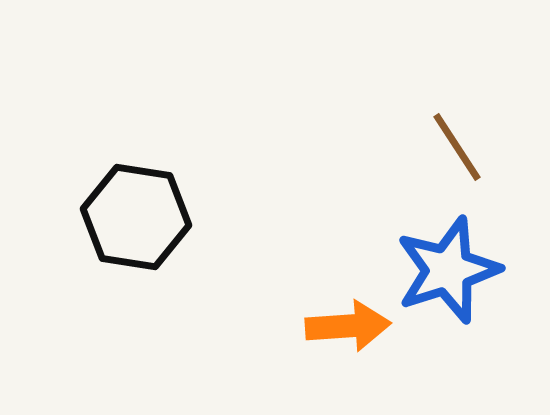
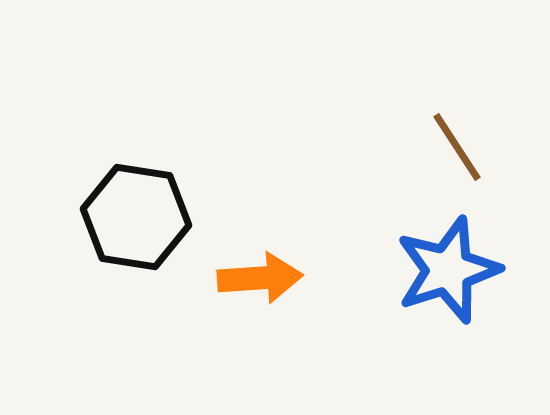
orange arrow: moved 88 px left, 48 px up
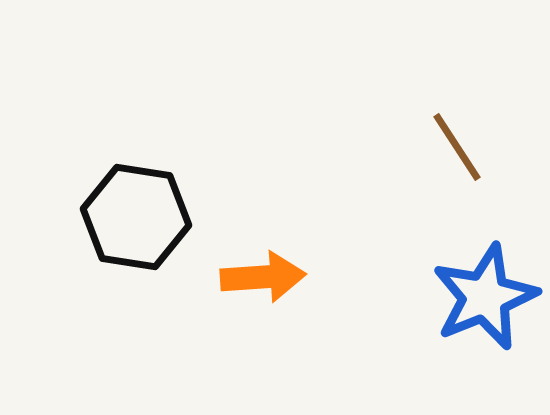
blue star: moved 37 px right, 27 px down; rotated 4 degrees counterclockwise
orange arrow: moved 3 px right, 1 px up
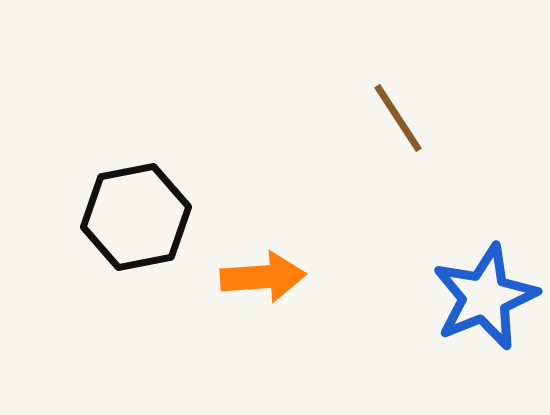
brown line: moved 59 px left, 29 px up
black hexagon: rotated 20 degrees counterclockwise
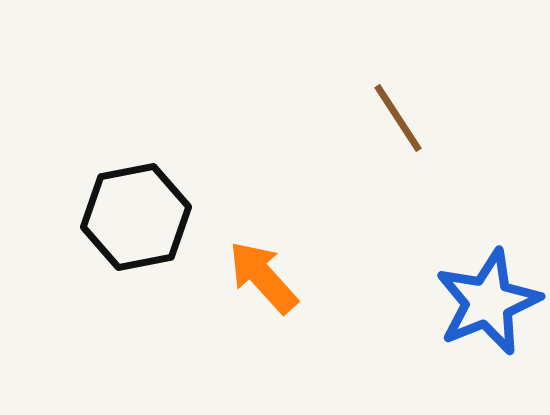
orange arrow: rotated 128 degrees counterclockwise
blue star: moved 3 px right, 5 px down
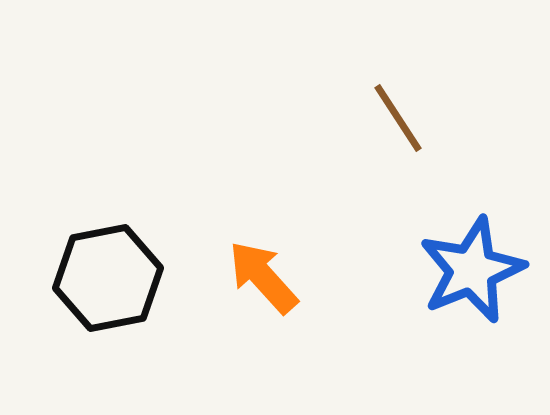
black hexagon: moved 28 px left, 61 px down
blue star: moved 16 px left, 32 px up
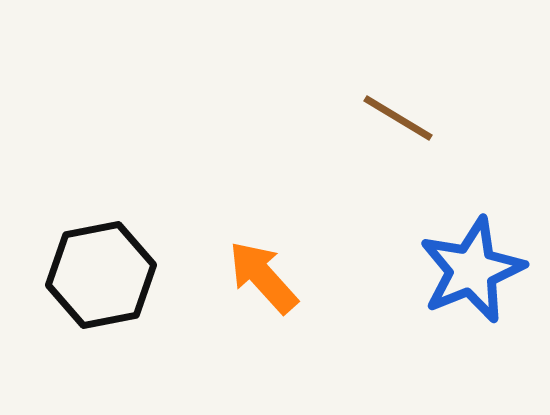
brown line: rotated 26 degrees counterclockwise
black hexagon: moved 7 px left, 3 px up
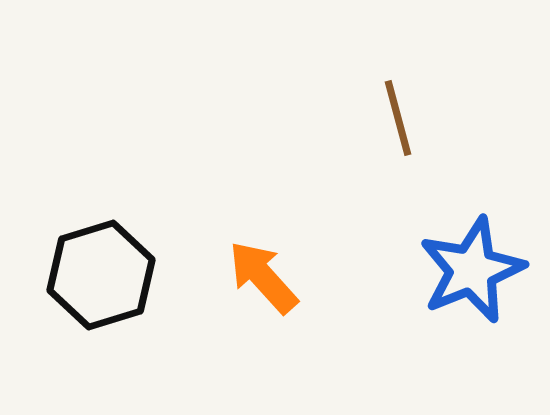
brown line: rotated 44 degrees clockwise
black hexagon: rotated 6 degrees counterclockwise
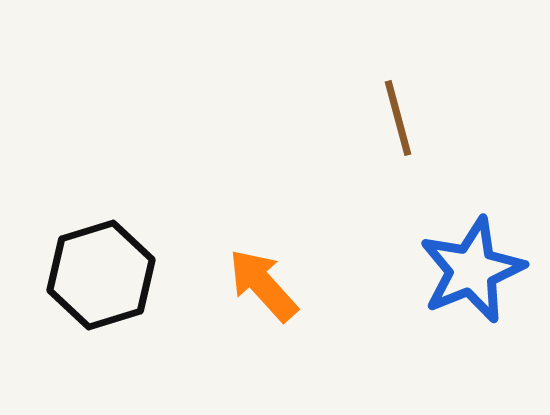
orange arrow: moved 8 px down
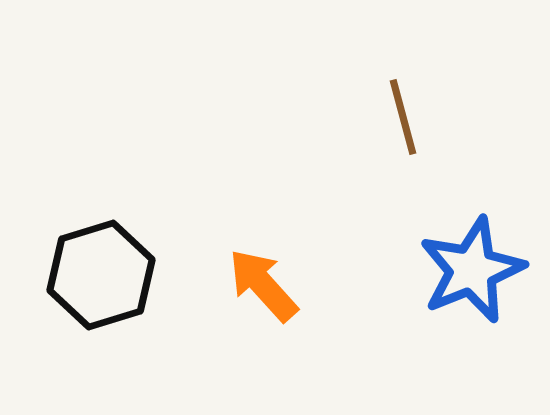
brown line: moved 5 px right, 1 px up
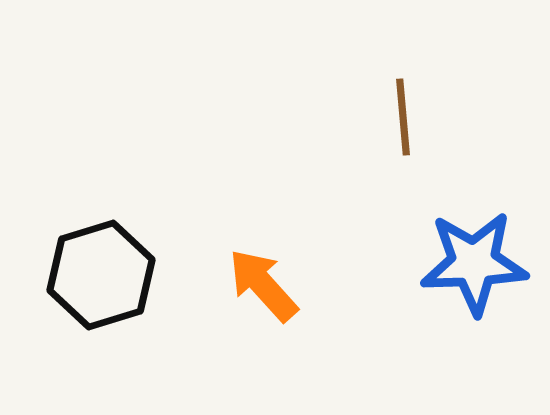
brown line: rotated 10 degrees clockwise
blue star: moved 2 px right, 7 px up; rotated 20 degrees clockwise
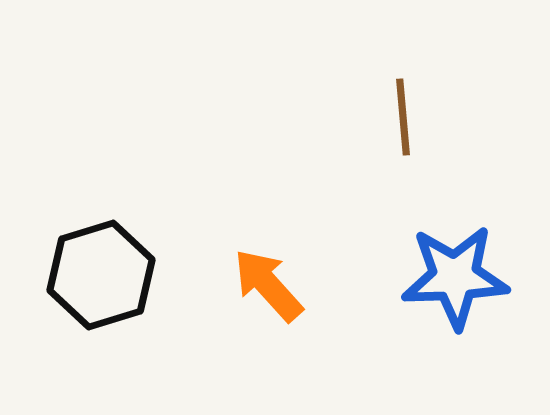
blue star: moved 19 px left, 14 px down
orange arrow: moved 5 px right
